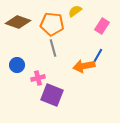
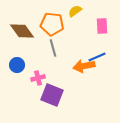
brown diamond: moved 4 px right, 9 px down; rotated 35 degrees clockwise
pink rectangle: rotated 35 degrees counterclockwise
blue line: rotated 36 degrees clockwise
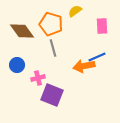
orange pentagon: moved 1 px left; rotated 10 degrees clockwise
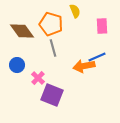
yellow semicircle: rotated 104 degrees clockwise
pink cross: rotated 32 degrees counterclockwise
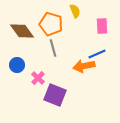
blue line: moved 3 px up
purple square: moved 3 px right
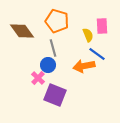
yellow semicircle: moved 13 px right, 24 px down
orange pentagon: moved 6 px right, 3 px up
blue line: rotated 60 degrees clockwise
blue circle: moved 31 px right
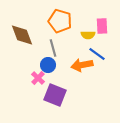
orange pentagon: moved 3 px right
brown diamond: moved 4 px down; rotated 15 degrees clockwise
yellow semicircle: rotated 112 degrees clockwise
orange arrow: moved 2 px left, 1 px up
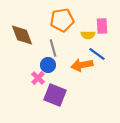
orange pentagon: moved 2 px right, 1 px up; rotated 25 degrees counterclockwise
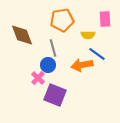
pink rectangle: moved 3 px right, 7 px up
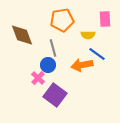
purple square: rotated 15 degrees clockwise
